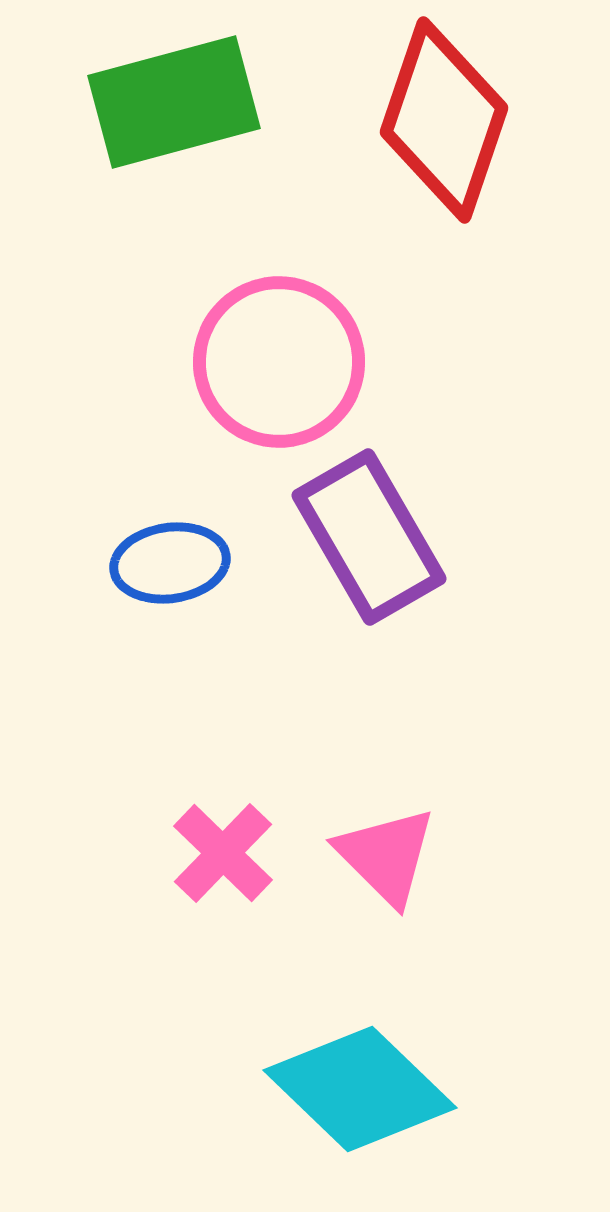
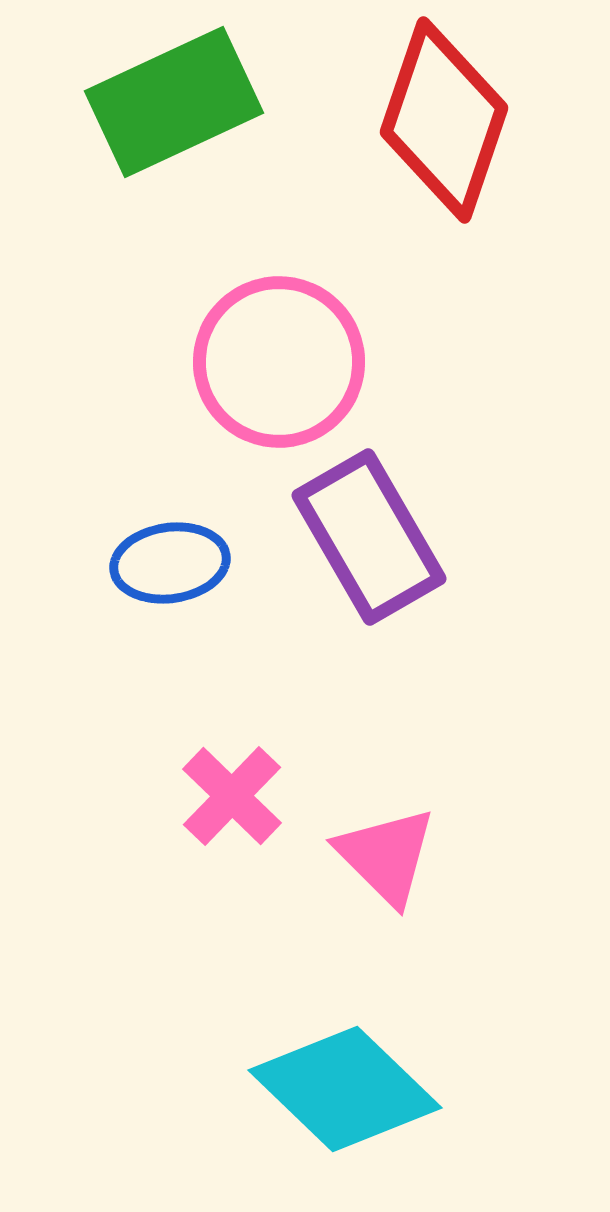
green rectangle: rotated 10 degrees counterclockwise
pink cross: moved 9 px right, 57 px up
cyan diamond: moved 15 px left
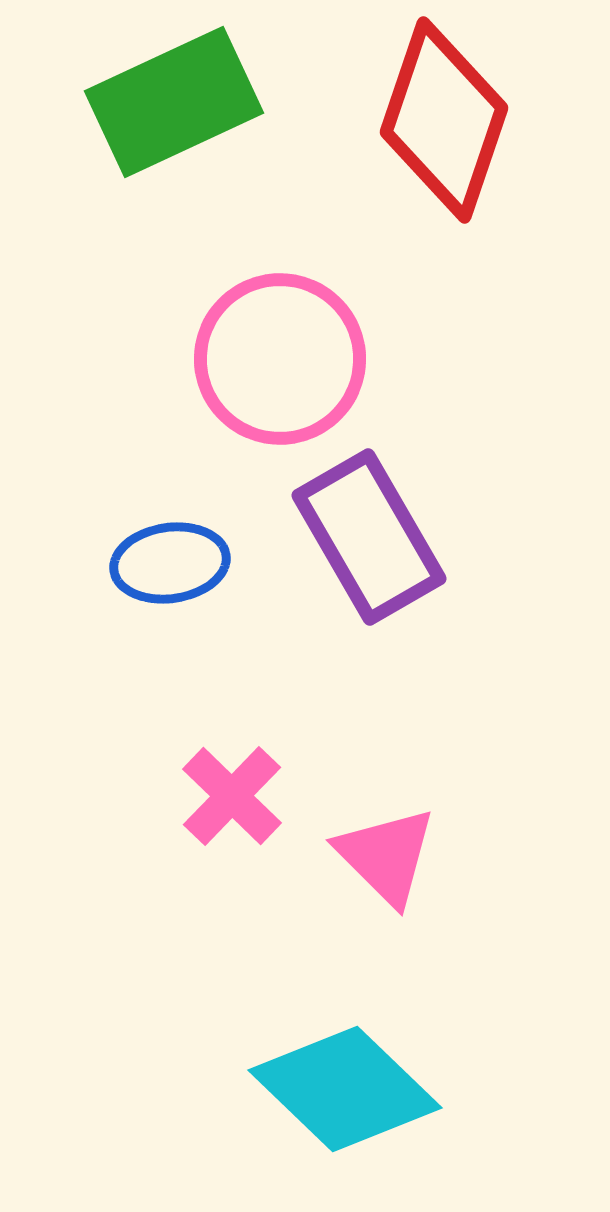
pink circle: moved 1 px right, 3 px up
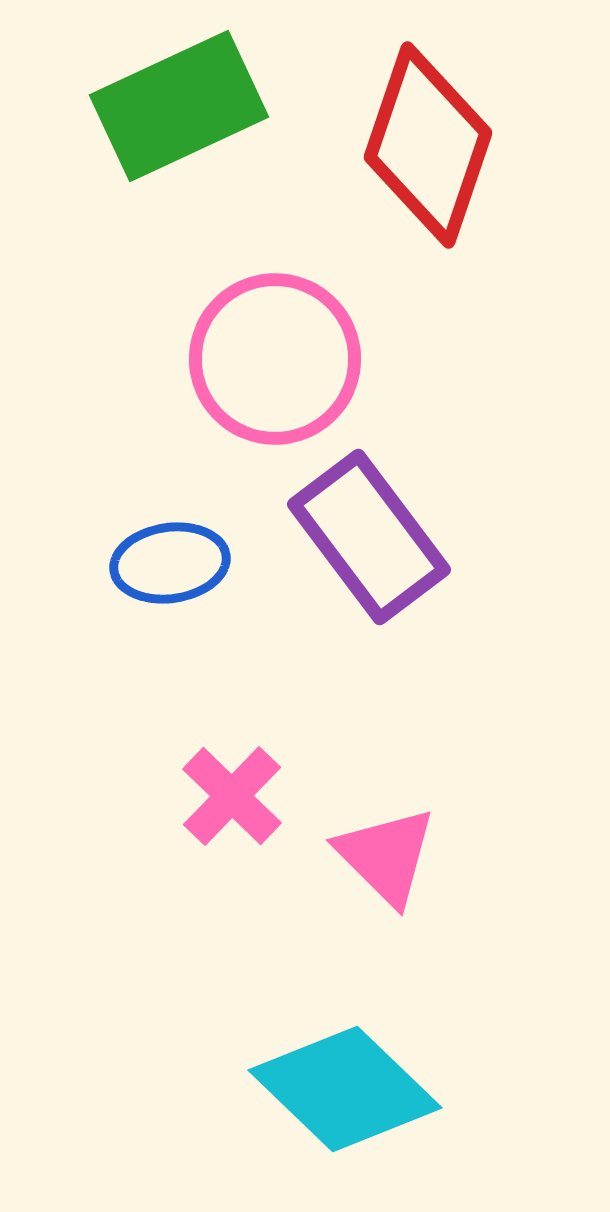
green rectangle: moved 5 px right, 4 px down
red diamond: moved 16 px left, 25 px down
pink circle: moved 5 px left
purple rectangle: rotated 7 degrees counterclockwise
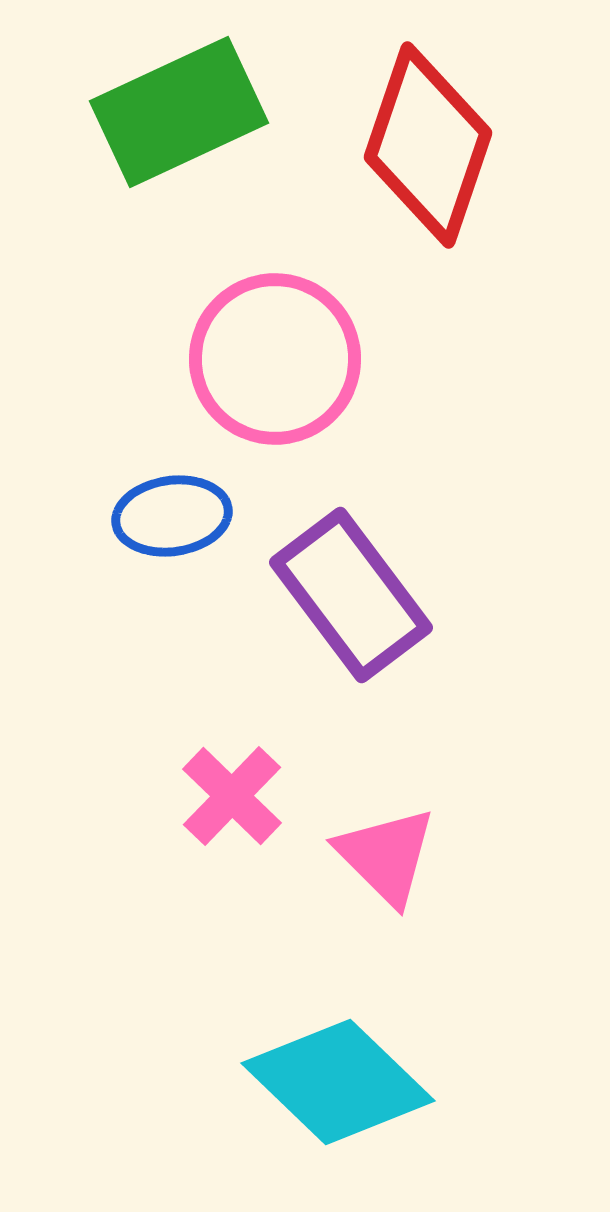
green rectangle: moved 6 px down
purple rectangle: moved 18 px left, 58 px down
blue ellipse: moved 2 px right, 47 px up
cyan diamond: moved 7 px left, 7 px up
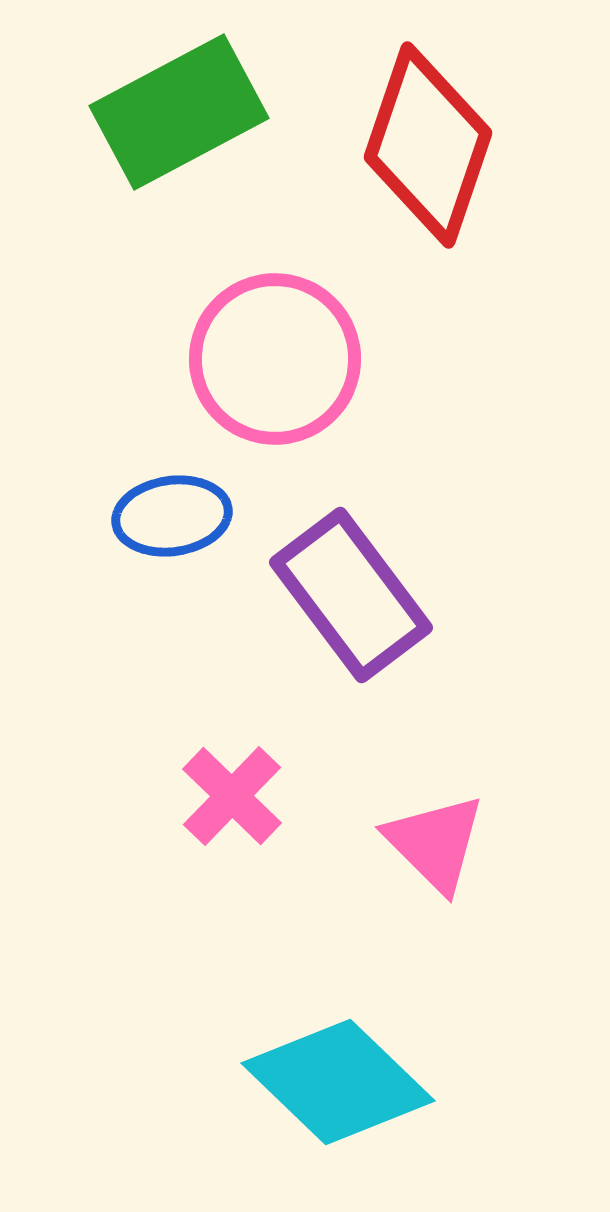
green rectangle: rotated 3 degrees counterclockwise
pink triangle: moved 49 px right, 13 px up
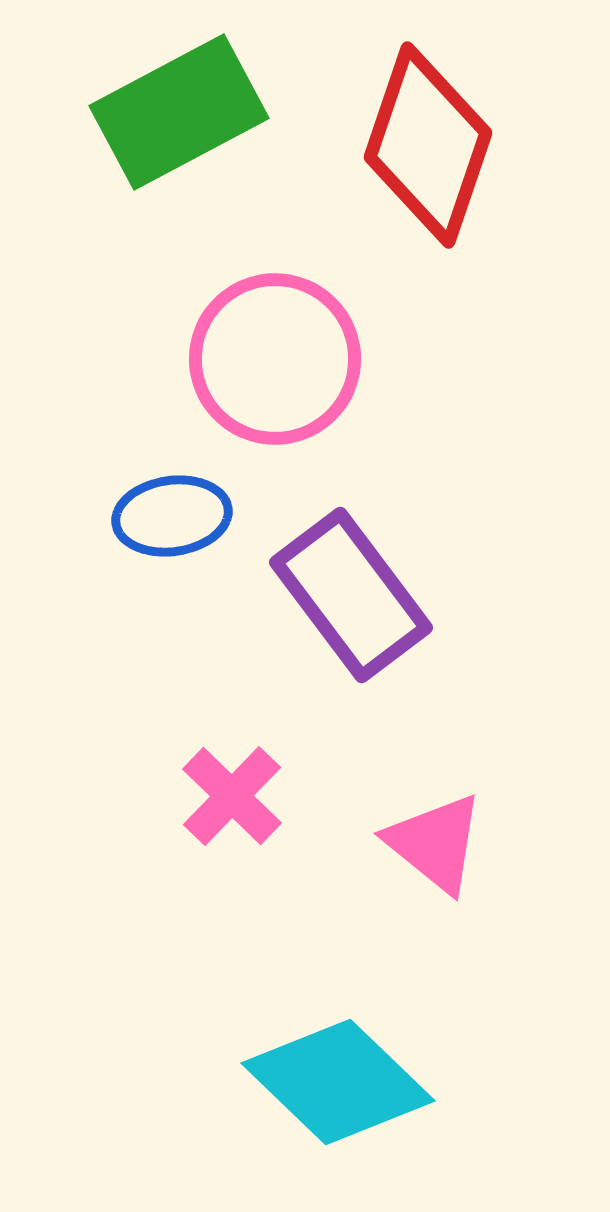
pink triangle: rotated 6 degrees counterclockwise
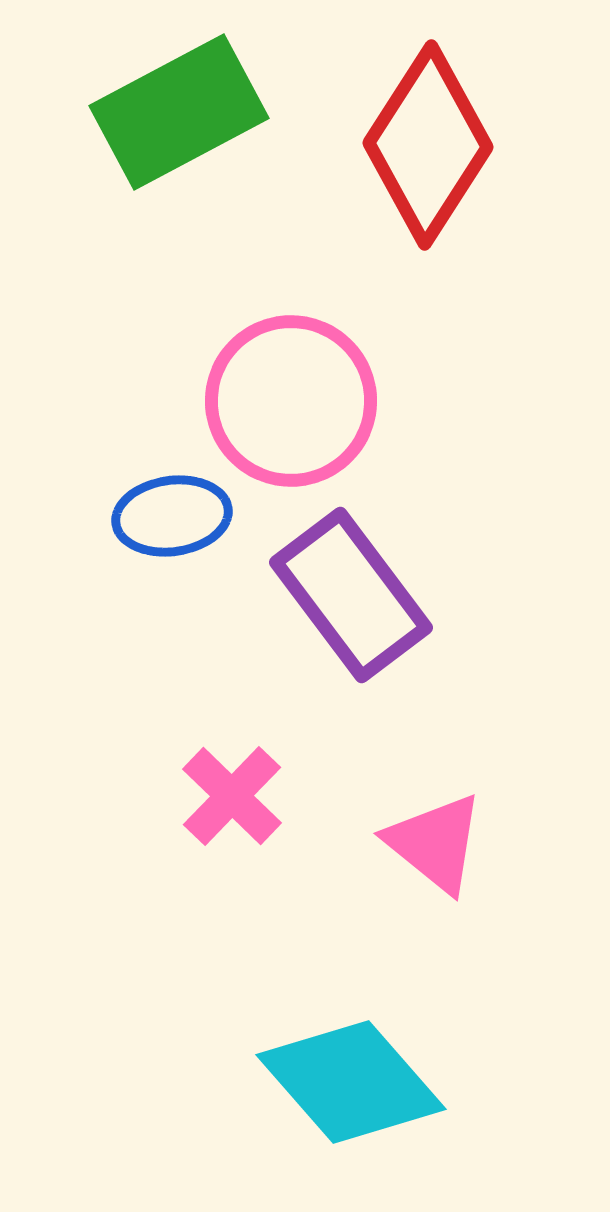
red diamond: rotated 14 degrees clockwise
pink circle: moved 16 px right, 42 px down
cyan diamond: moved 13 px right; rotated 5 degrees clockwise
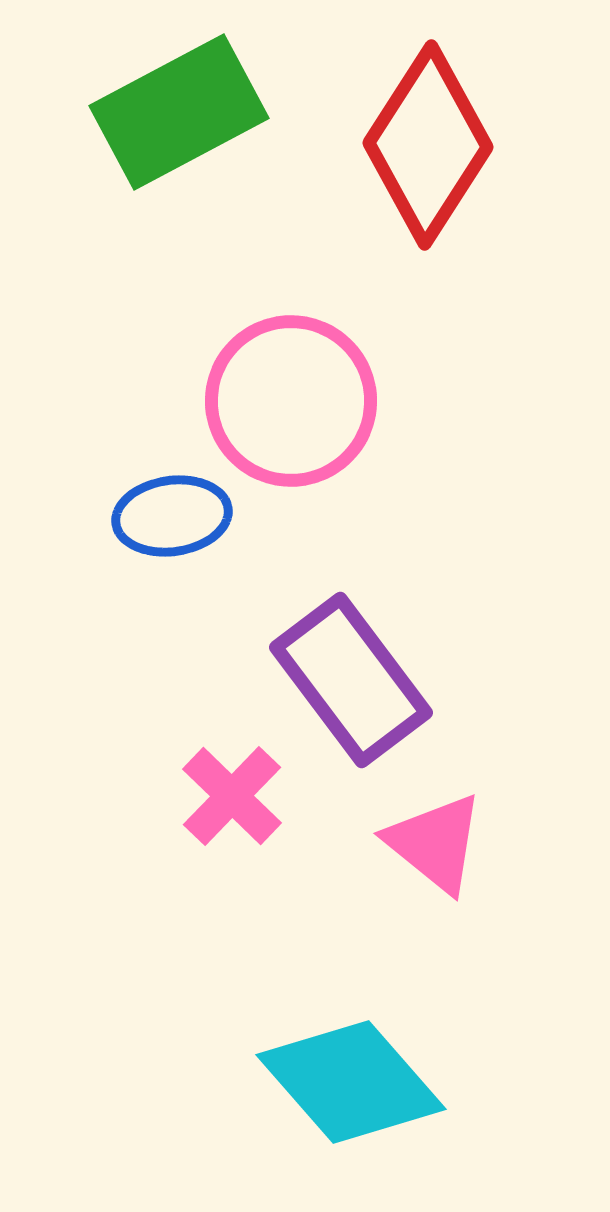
purple rectangle: moved 85 px down
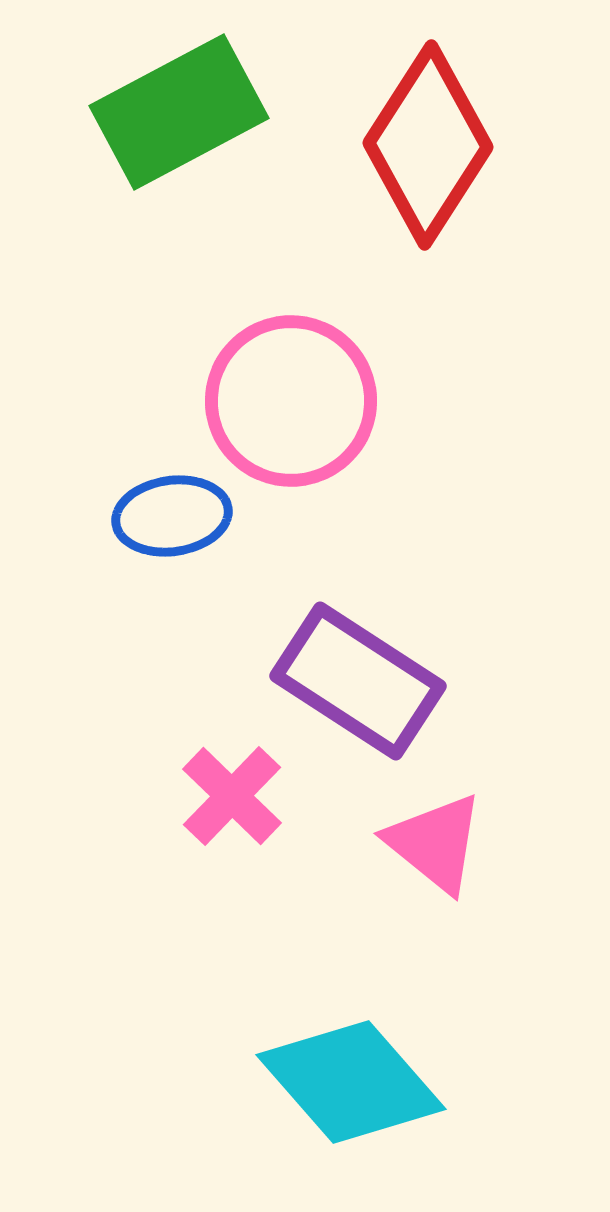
purple rectangle: moved 7 px right, 1 px down; rotated 20 degrees counterclockwise
